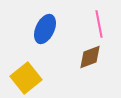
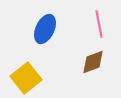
brown diamond: moved 3 px right, 5 px down
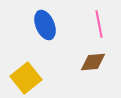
blue ellipse: moved 4 px up; rotated 48 degrees counterclockwise
brown diamond: rotated 16 degrees clockwise
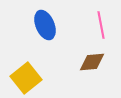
pink line: moved 2 px right, 1 px down
brown diamond: moved 1 px left
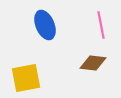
brown diamond: moved 1 px right, 1 px down; rotated 12 degrees clockwise
yellow square: rotated 28 degrees clockwise
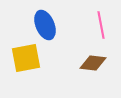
yellow square: moved 20 px up
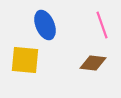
pink line: moved 1 px right; rotated 8 degrees counterclockwise
yellow square: moved 1 px left, 2 px down; rotated 16 degrees clockwise
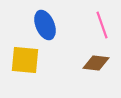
brown diamond: moved 3 px right
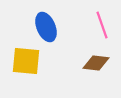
blue ellipse: moved 1 px right, 2 px down
yellow square: moved 1 px right, 1 px down
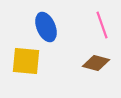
brown diamond: rotated 8 degrees clockwise
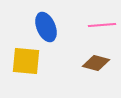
pink line: rotated 76 degrees counterclockwise
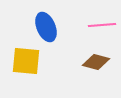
brown diamond: moved 1 px up
